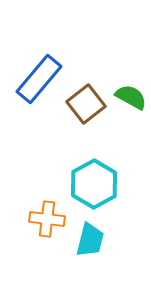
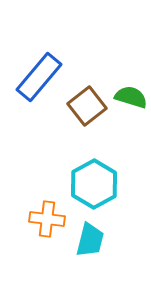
blue rectangle: moved 2 px up
green semicircle: rotated 12 degrees counterclockwise
brown square: moved 1 px right, 2 px down
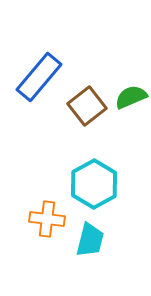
green semicircle: rotated 40 degrees counterclockwise
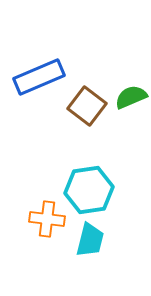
blue rectangle: rotated 27 degrees clockwise
brown square: rotated 15 degrees counterclockwise
cyan hexagon: moved 5 px left, 6 px down; rotated 21 degrees clockwise
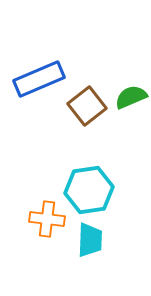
blue rectangle: moved 2 px down
brown square: rotated 15 degrees clockwise
cyan trapezoid: rotated 12 degrees counterclockwise
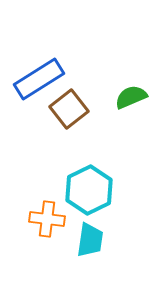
blue rectangle: rotated 9 degrees counterclockwise
brown square: moved 18 px left, 3 px down
cyan hexagon: rotated 18 degrees counterclockwise
cyan trapezoid: rotated 6 degrees clockwise
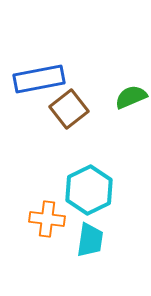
blue rectangle: rotated 21 degrees clockwise
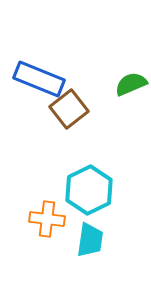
blue rectangle: rotated 33 degrees clockwise
green semicircle: moved 13 px up
